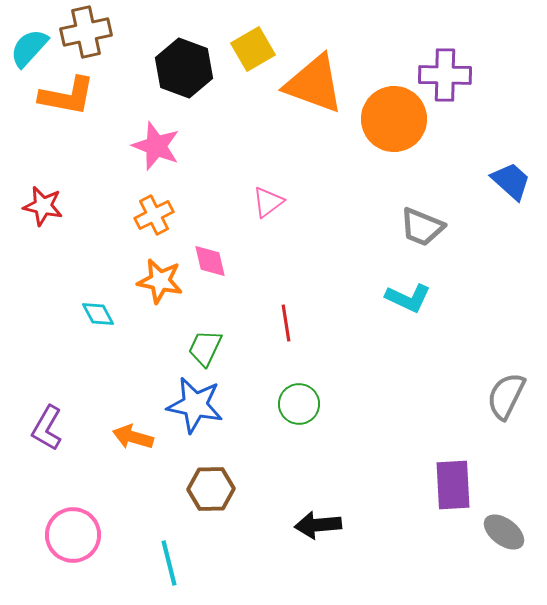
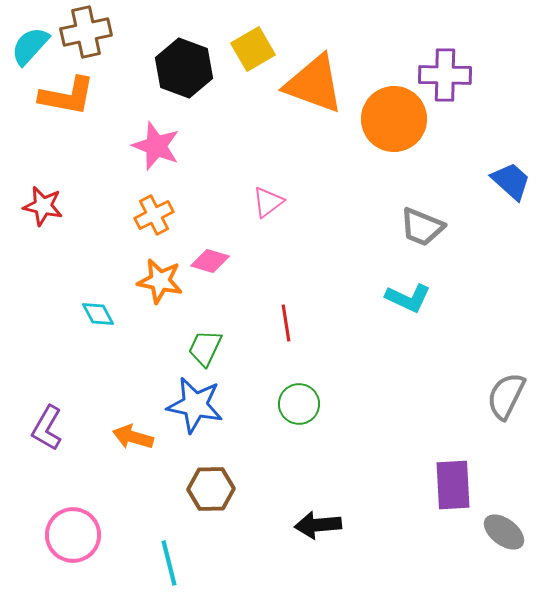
cyan semicircle: moved 1 px right, 2 px up
pink diamond: rotated 60 degrees counterclockwise
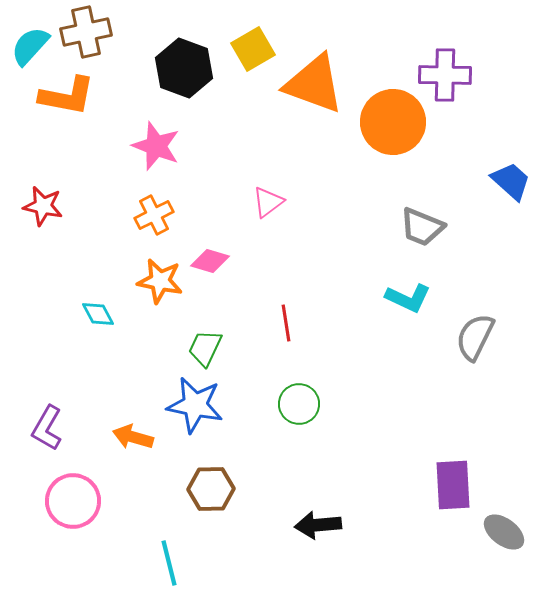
orange circle: moved 1 px left, 3 px down
gray semicircle: moved 31 px left, 59 px up
pink circle: moved 34 px up
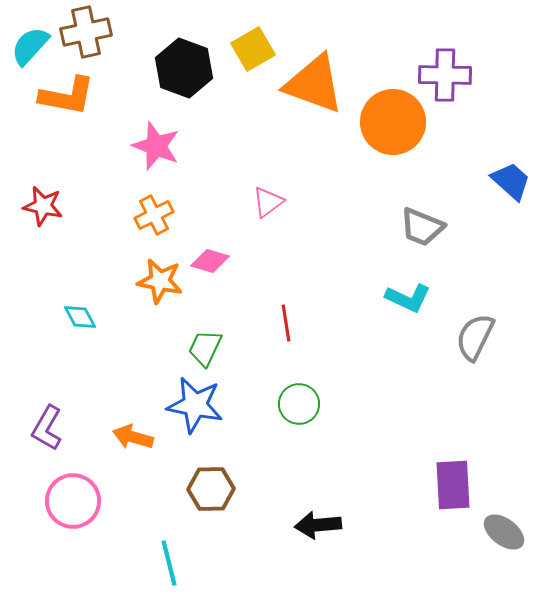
cyan diamond: moved 18 px left, 3 px down
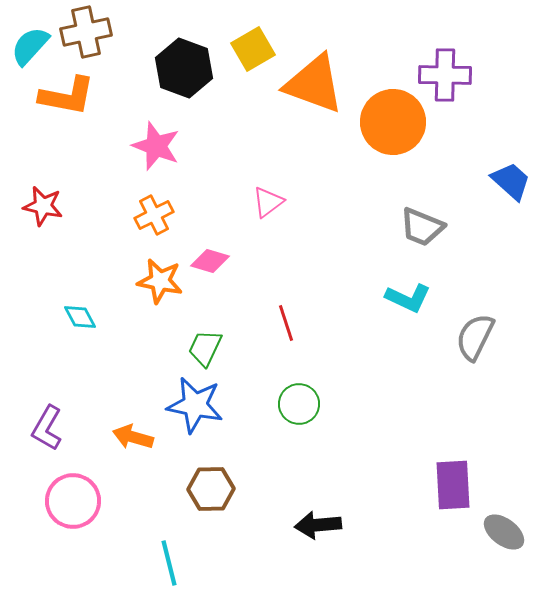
red line: rotated 9 degrees counterclockwise
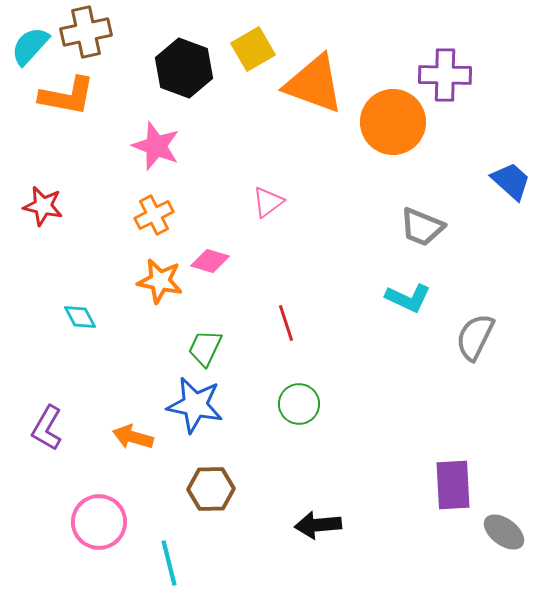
pink circle: moved 26 px right, 21 px down
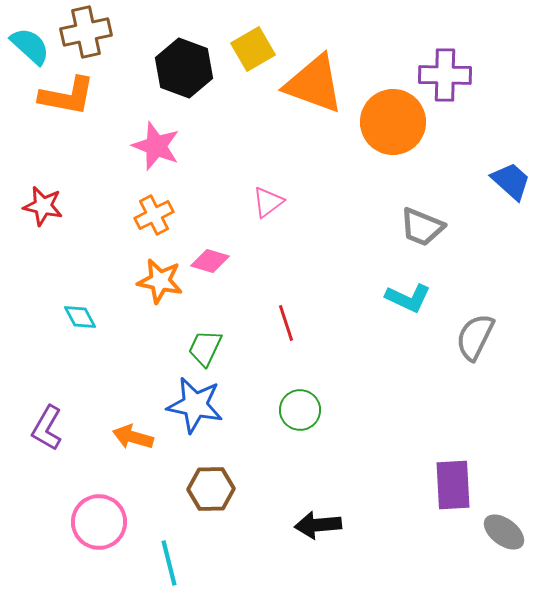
cyan semicircle: rotated 90 degrees clockwise
green circle: moved 1 px right, 6 px down
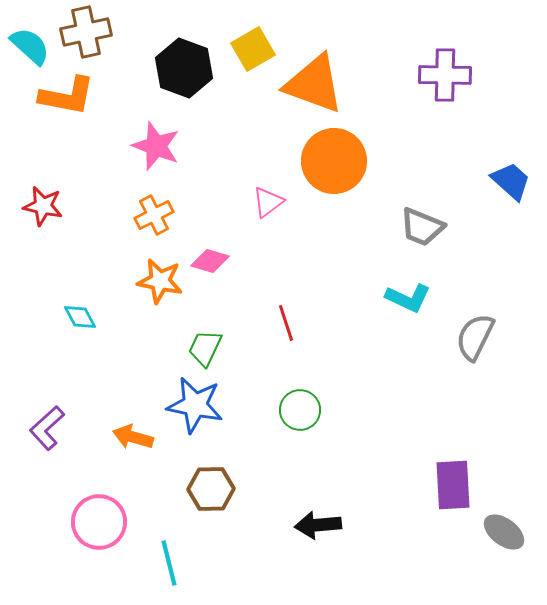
orange circle: moved 59 px left, 39 px down
purple L-shape: rotated 18 degrees clockwise
